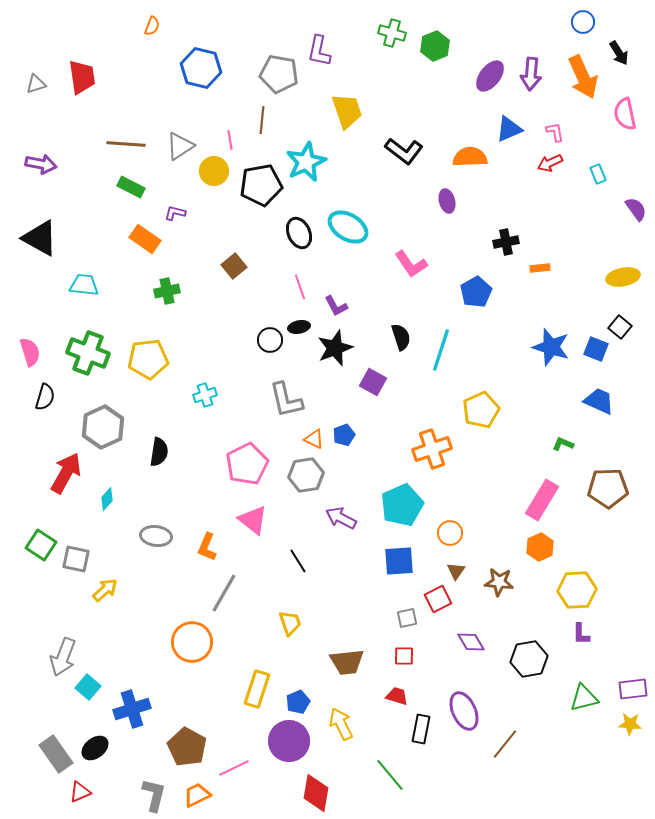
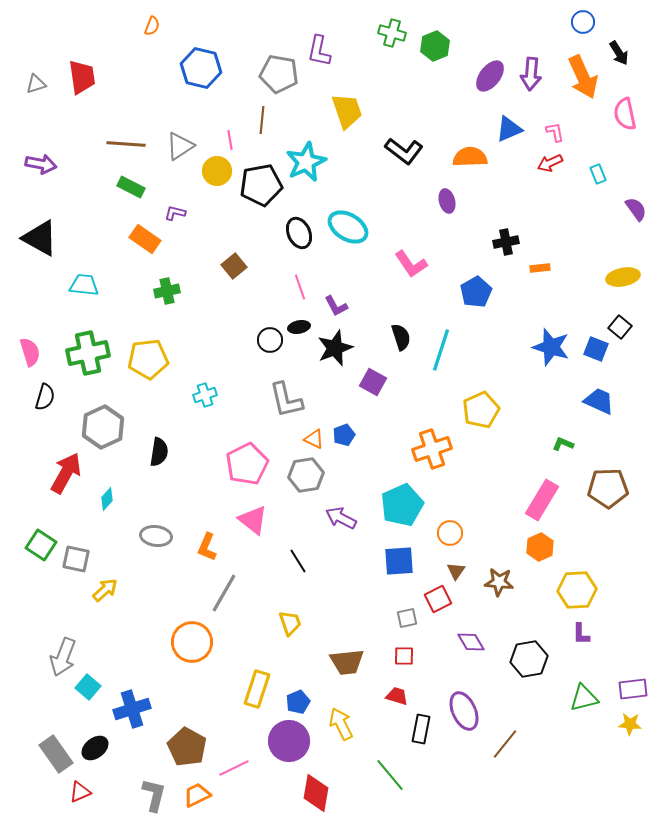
yellow circle at (214, 171): moved 3 px right
green cross at (88, 353): rotated 33 degrees counterclockwise
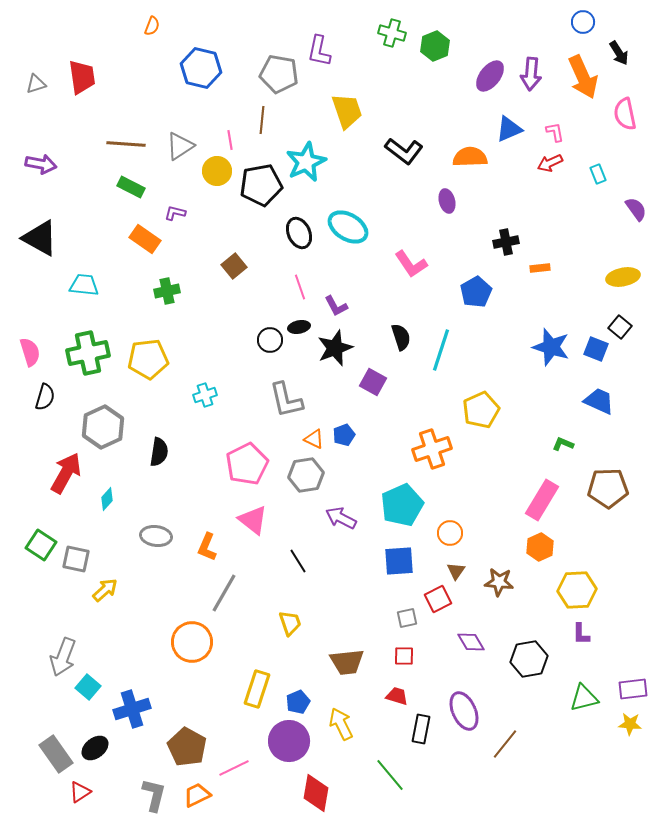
red triangle at (80, 792): rotated 10 degrees counterclockwise
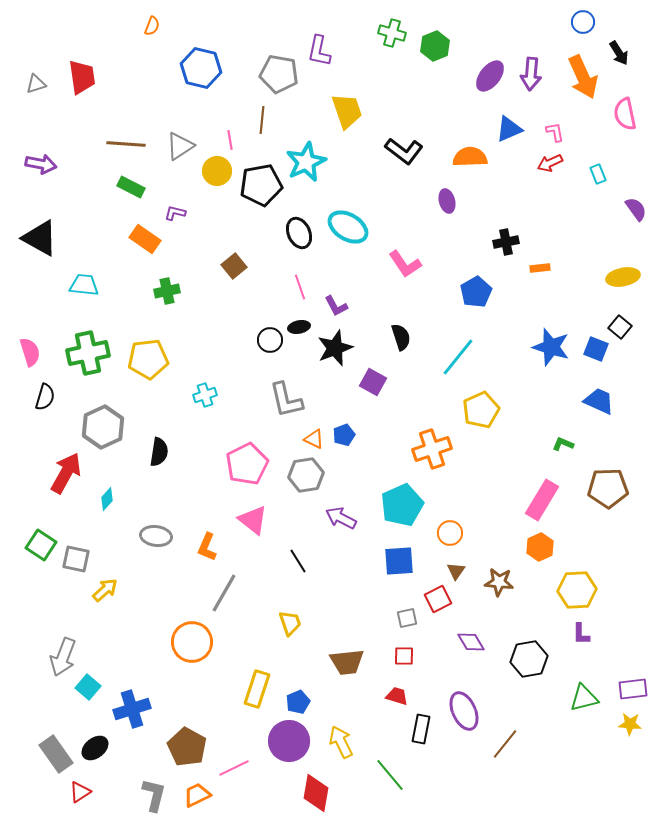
pink L-shape at (411, 264): moved 6 px left
cyan line at (441, 350): moved 17 px right, 7 px down; rotated 21 degrees clockwise
yellow arrow at (341, 724): moved 18 px down
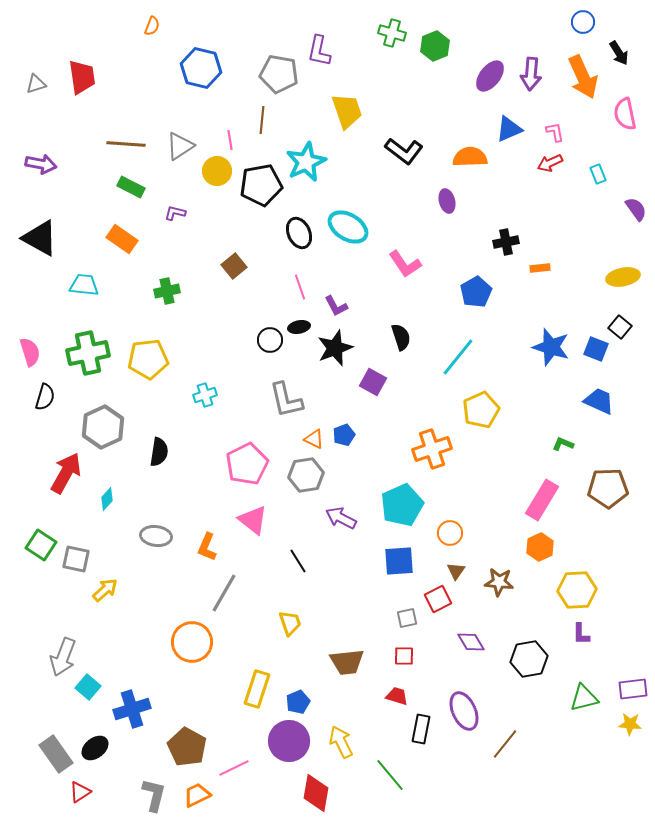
orange rectangle at (145, 239): moved 23 px left
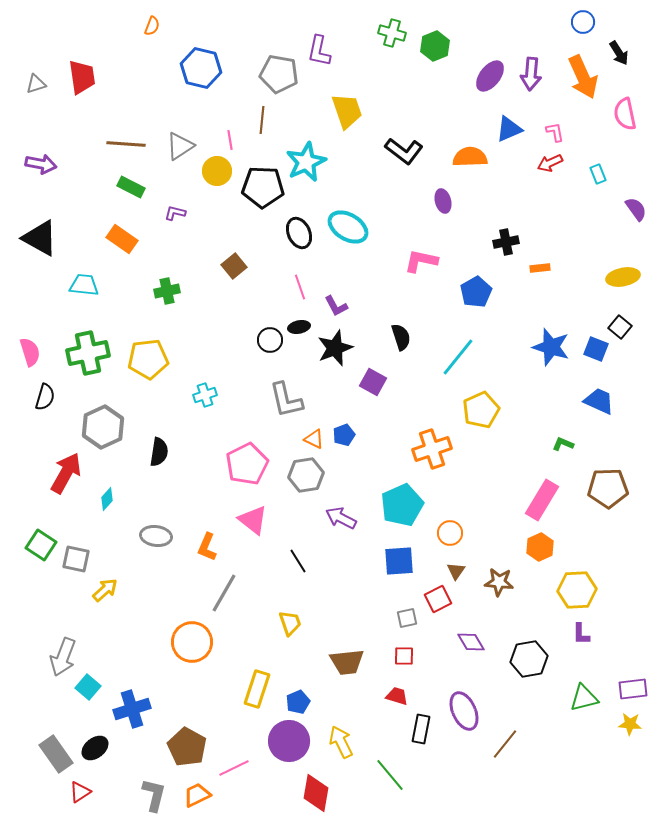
black pentagon at (261, 185): moved 2 px right, 2 px down; rotated 12 degrees clockwise
purple ellipse at (447, 201): moved 4 px left
pink L-shape at (405, 264): moved 16 px right, 3 px up; rotated 136 degrees clockwise
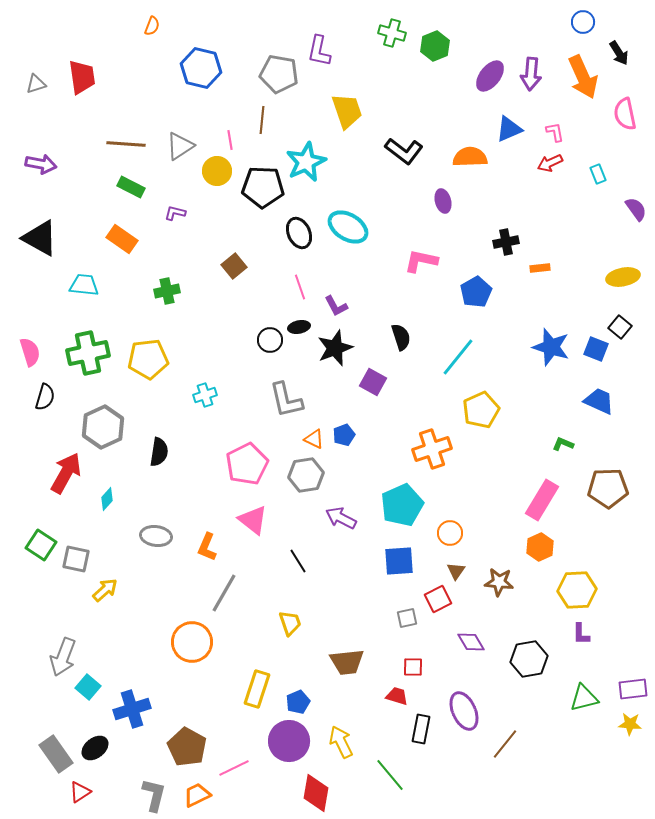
red square at (404, 656): moved 9 px right, 11 px down
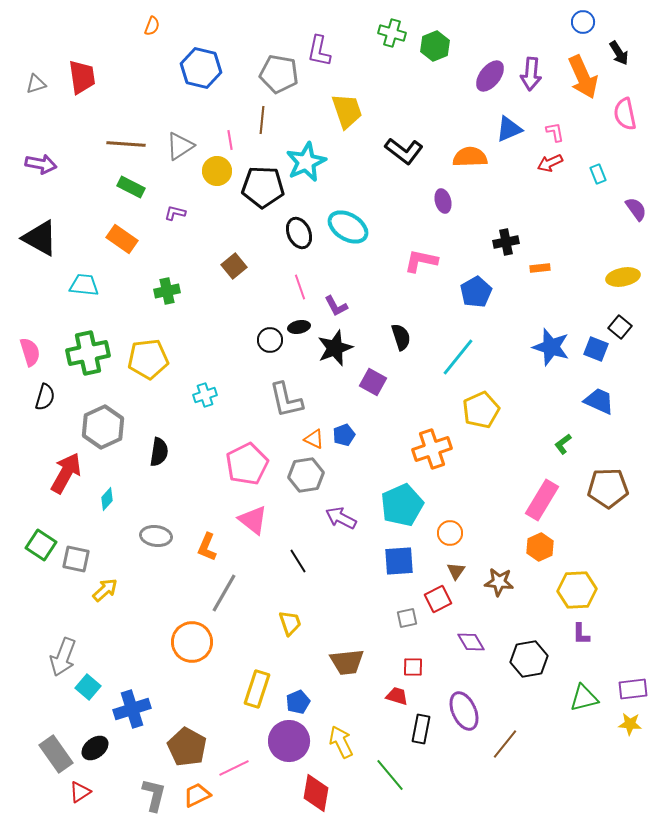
green L-shape at (563, 444): rotated 60 degrees counterclockwise
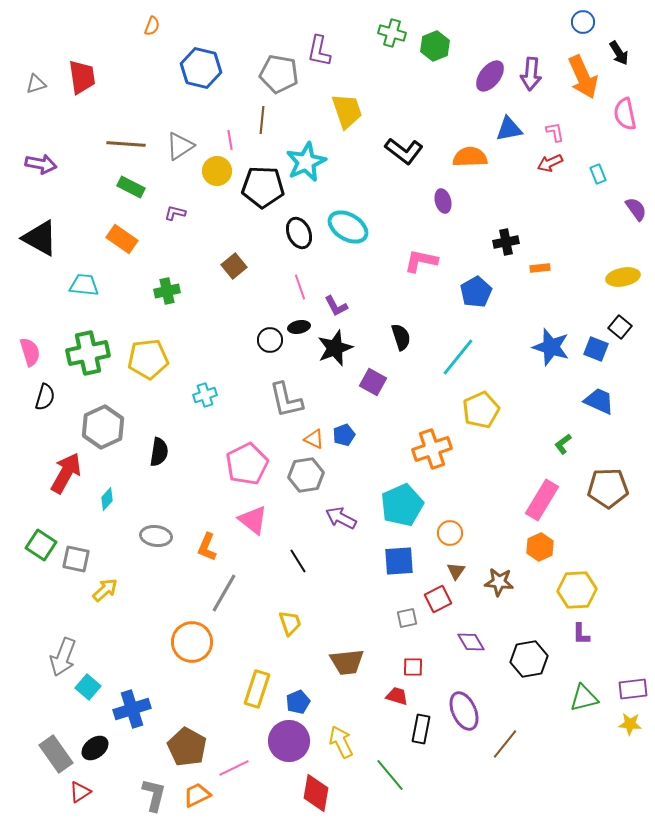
blue triangle at (509, 129): rotated 12 degrees clockwise
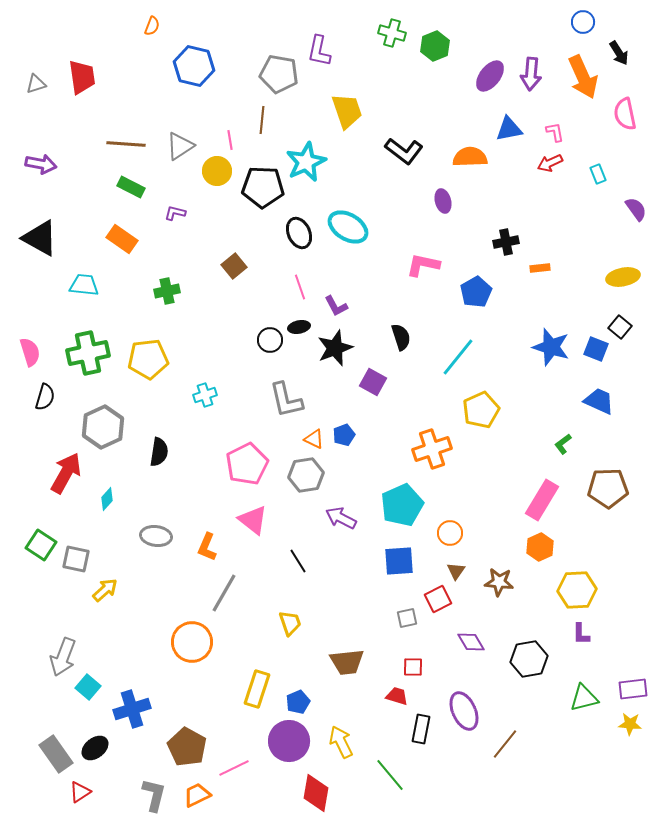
blue hexagon at (201, 68): moved 7 px left, 2 px up
pink L-shape at (421, 261): moved 2 px right, 4 px down
